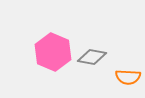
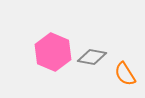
orange semicircle: moved 3 px left, 3 px up; rotated 55 degrees clockwise
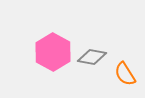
pink hexagon: rotated 6 degrees clockwise
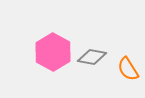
orange semicircle: moved 3 px right, 5 px up
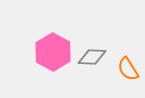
gray diamond: rotated 8 degrees counterclockwise
